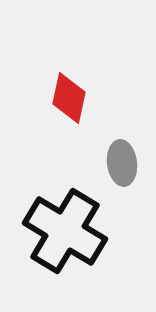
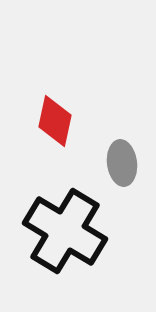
red diamond: moved 14 px left, 23 px down
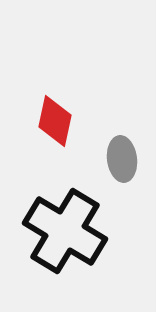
gray ellipse: moved 4 px up
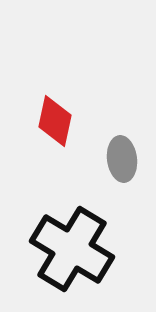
black cross: moved 7 px right, 18 px down
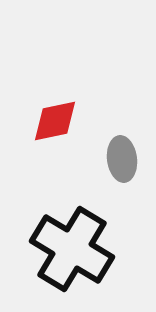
red diamond: rotated 66 degrees clockwise
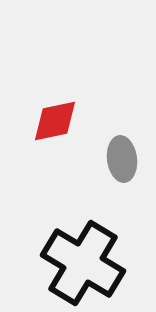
black cross: moved 11 px right, 14 px down
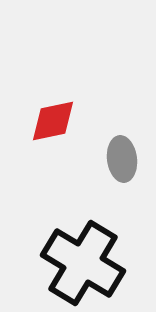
red diamond: moved 2 px left
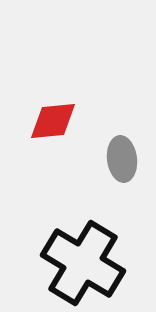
red diamond: rotated 6 degrees clockwise
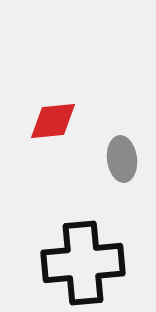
black cross: rotated 36 degrees counterclockwise
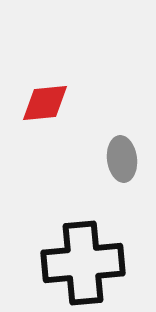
red diamond: moved 8 px left, 18 px up
